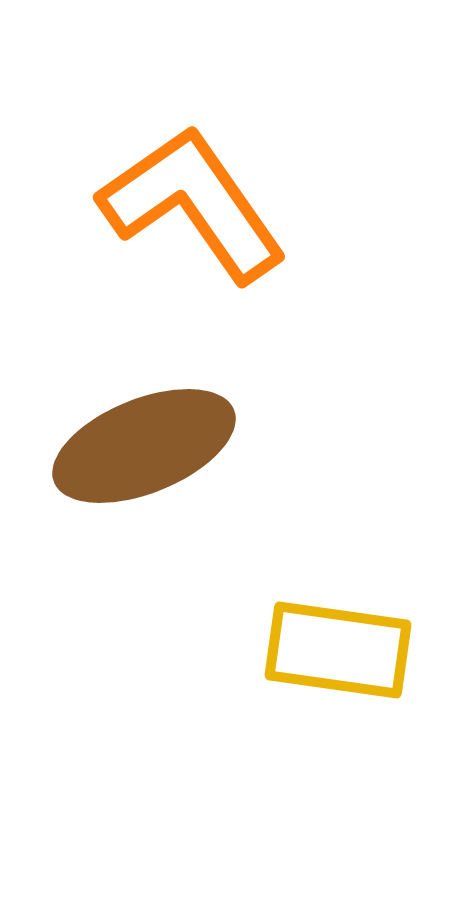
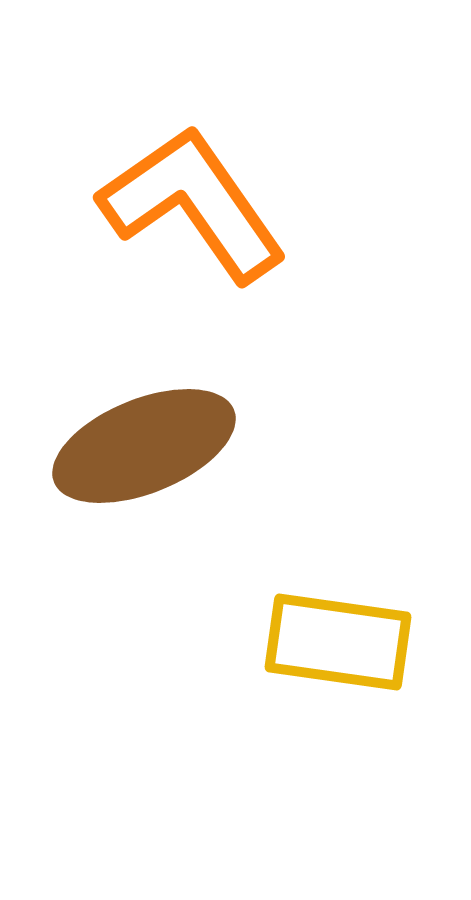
yellow rectangle: moved 8 px up
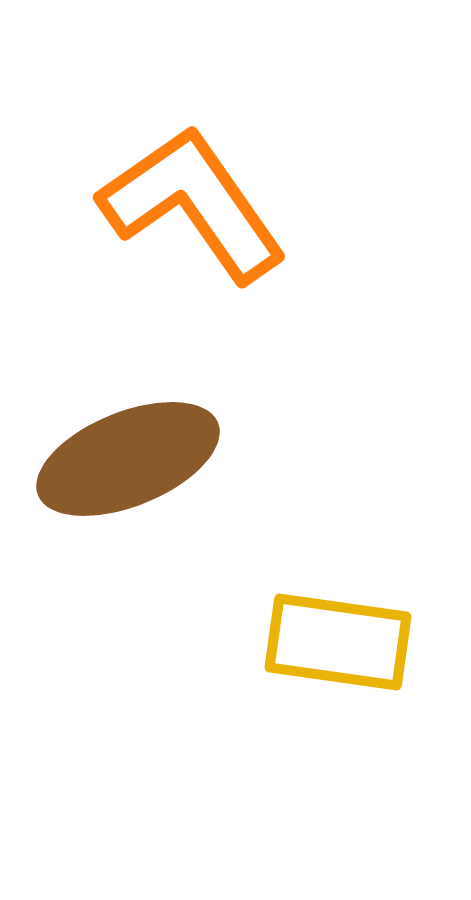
brown ellipse: moved 16 px left, 13 px down
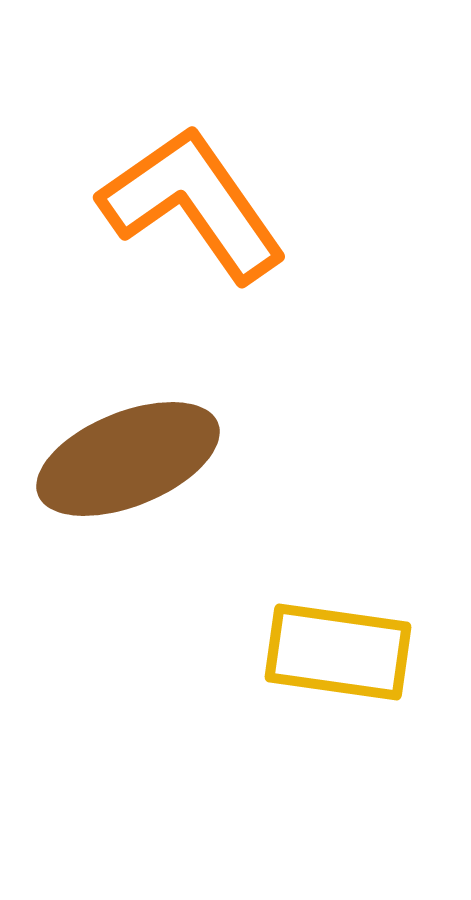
yellow rectangle: moved 10 px down
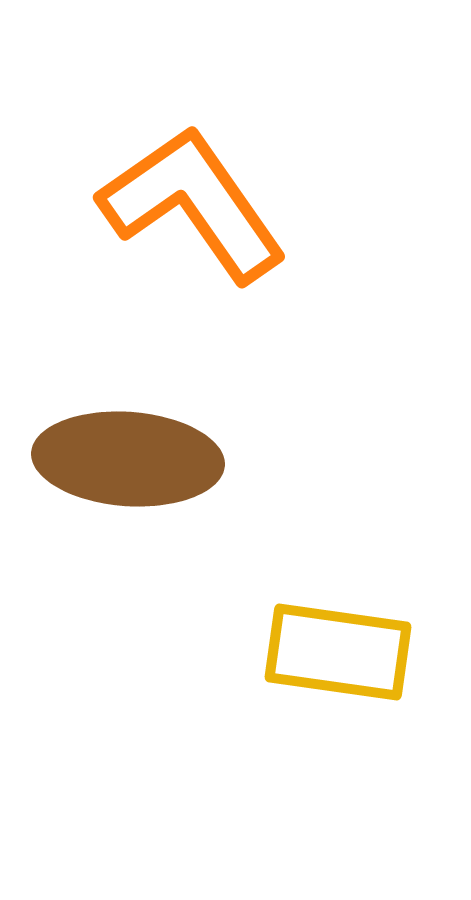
brown ellipse: rotated 26 degrees clockwise
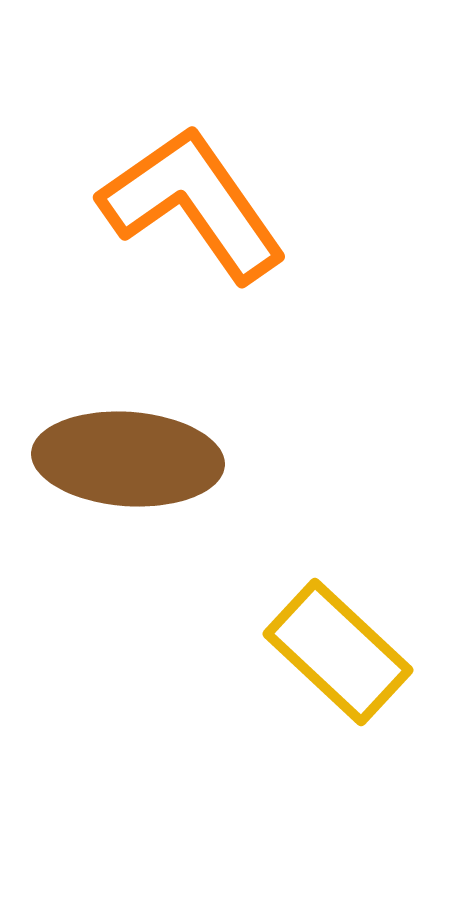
yellow rectangle: rotated 35 degrees clockwise
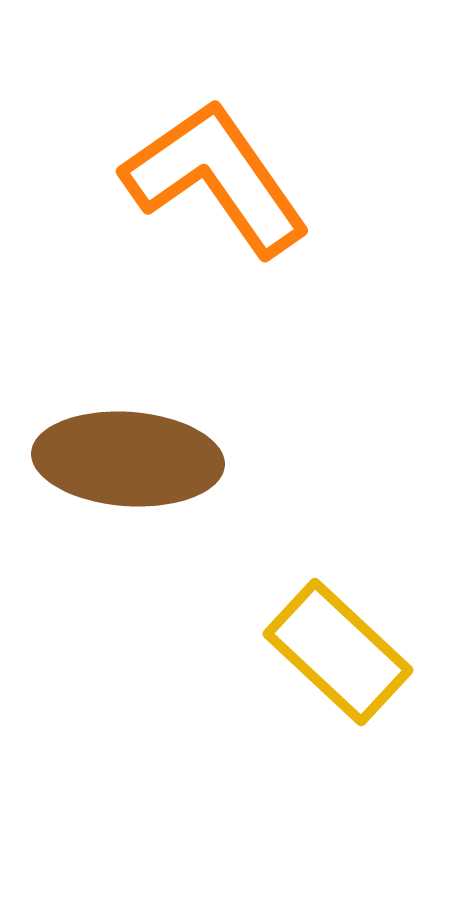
orange L-shape: moved 23 px right, 26 px up
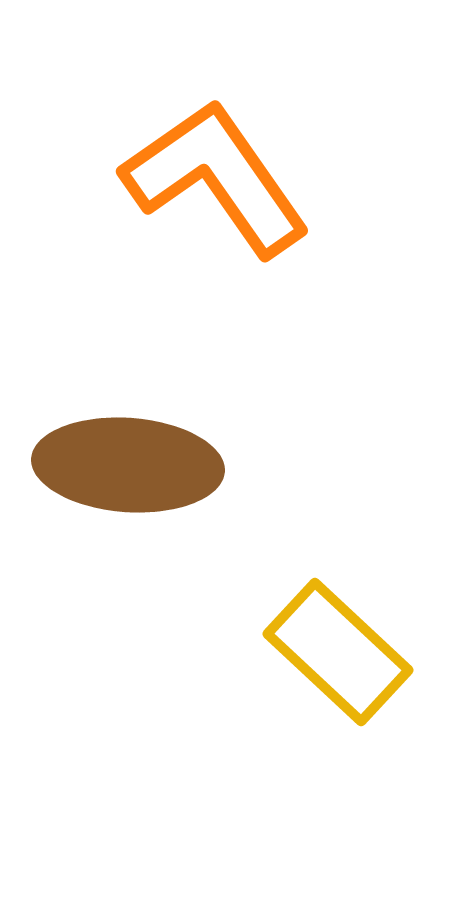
brown ellipse: moved 6 px down
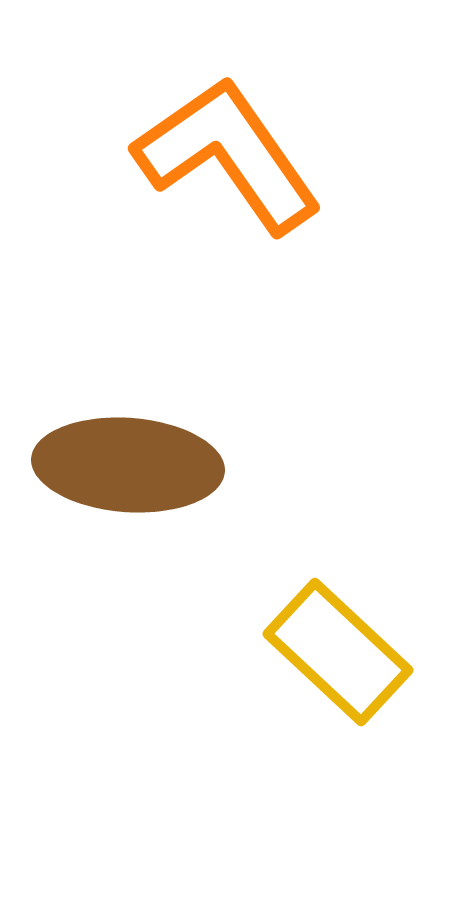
orange L-shape: moved 12 px right, 23 px up
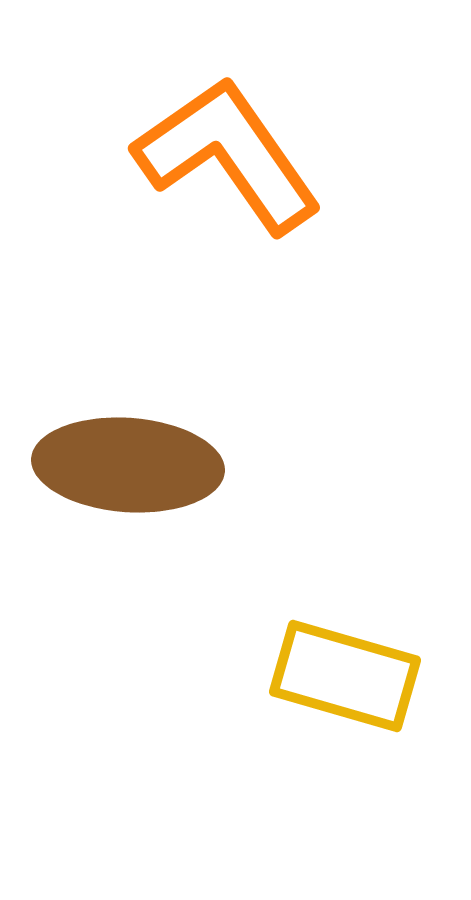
yellow rectangle: moved 7 px right, 24 px down; rotated 27 degrees counterclockwise
